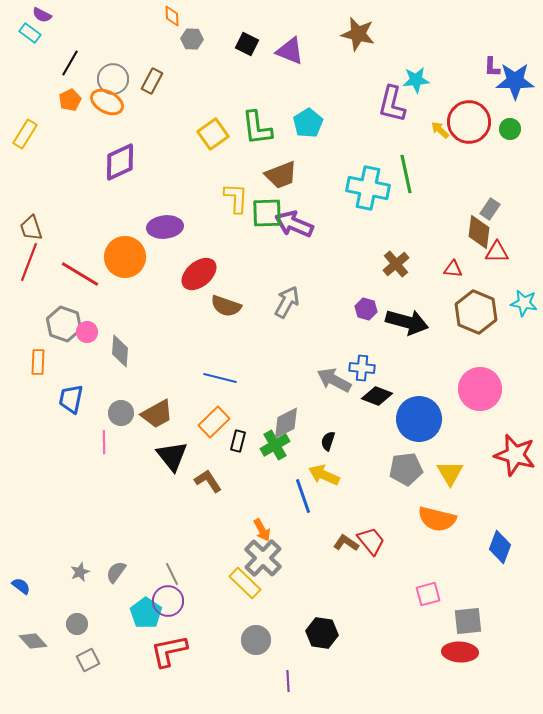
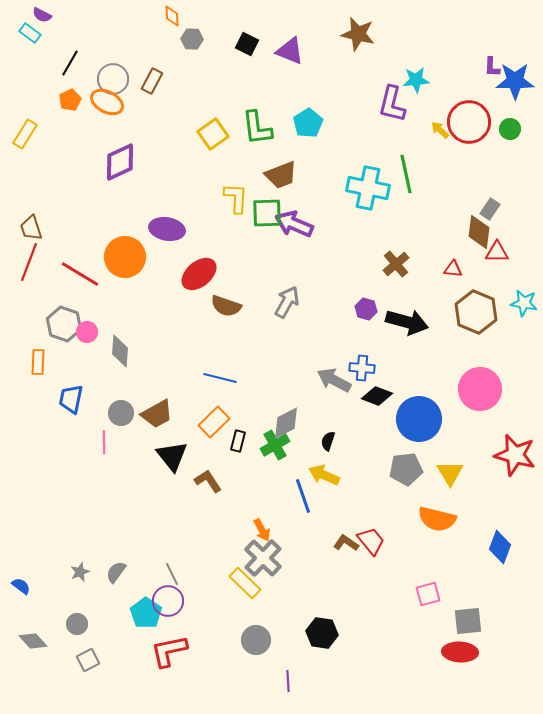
purple ellipse at (165, 227): moved 2 px right, 2 px down; rotated 16 degrees clockwise
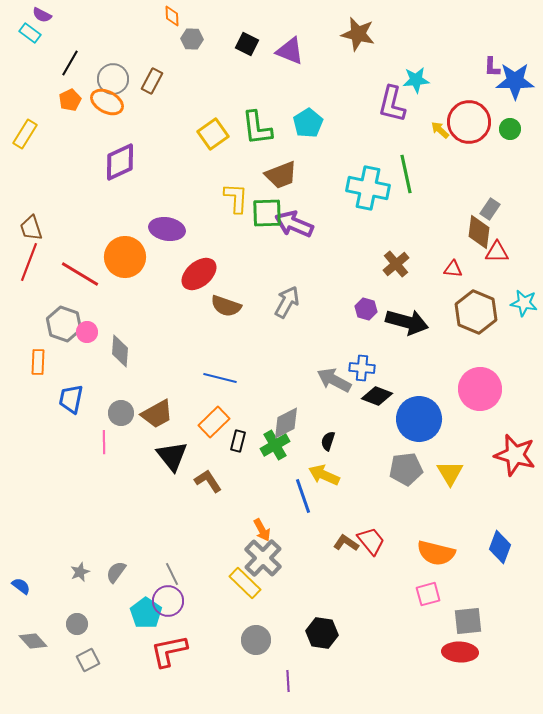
orange semicircle at (437, 519): moved 1 px left, 34 px down
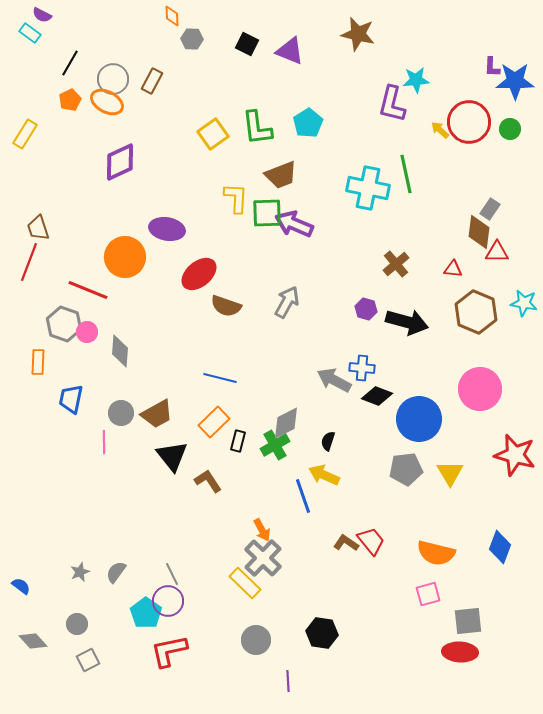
brown trapezoid at (31, 228): moved 7 px right
red line at (80, 274): moved 8 px right, 16 px down; rotated 9 degrees counterclockwise
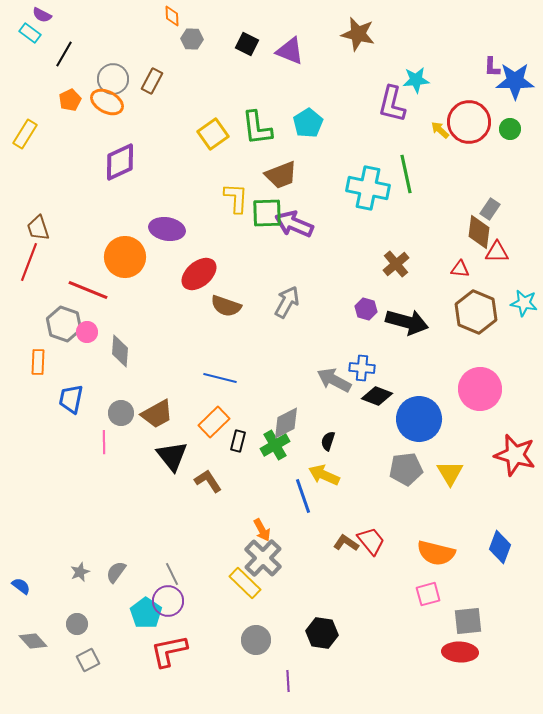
black line at (70, 63): moved 6 px left, 9 px up
red triangle at (453, 269): moved 7 px right
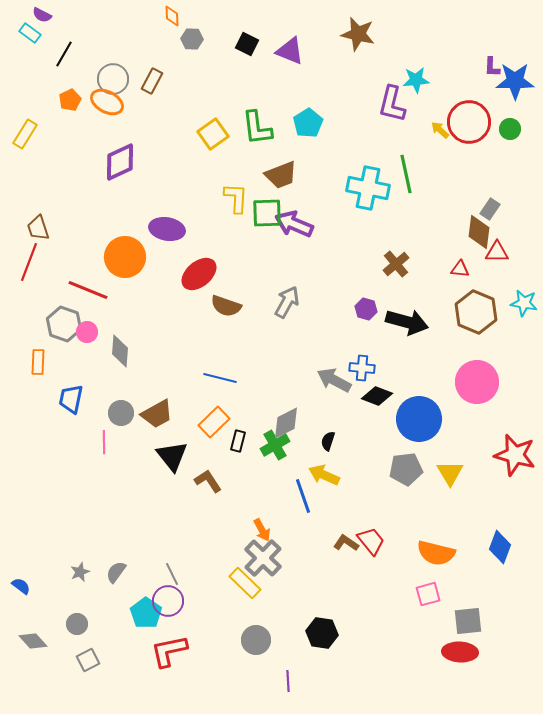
pink circle at (480, 389): moved 3 px left, 7 px up
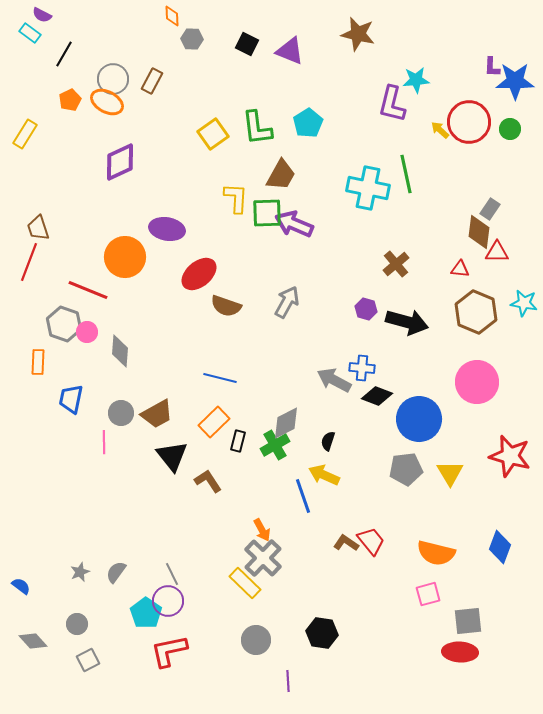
brown trapezoid at (281, 175): rotated 40 degrees counterclockwise
red star at (515, 455): moved 5 px left, 1 px down
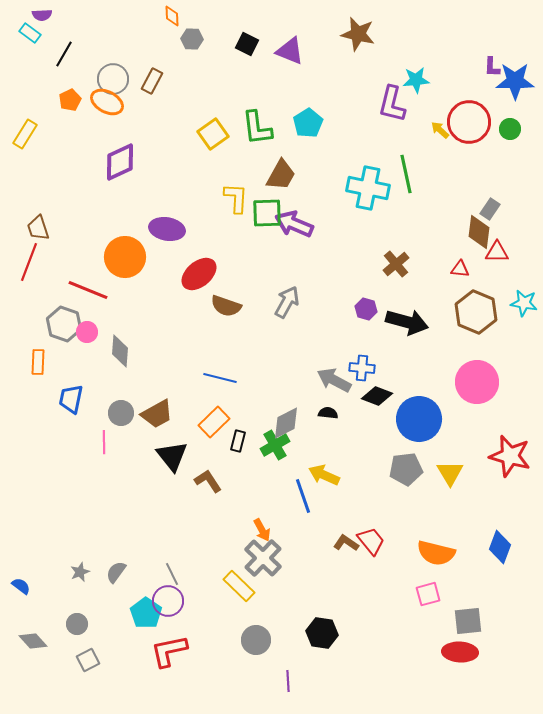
purple semicircle at (42, 15): rotated 30 degrees counterclockwise
black semicircle at (328, 441): moved 28 px up; rotated 78 degrees clockwise
yellow rectangle at (245, 583): moved 6 px left, 3 px down
